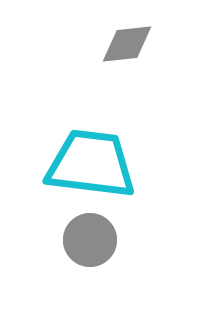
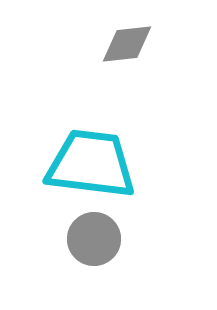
gray circle: moved 4 px right, 1 px up
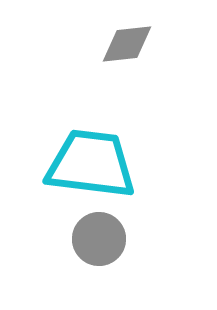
gray circle: moved 5 px right
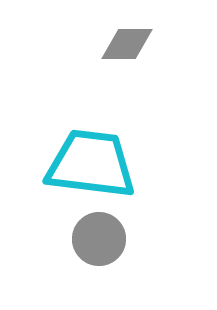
gray diamond: rotated 6 degrees clockwise
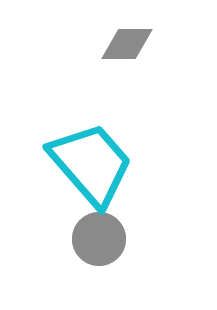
cyan trapezoid: rotated 42 degrees clockwise
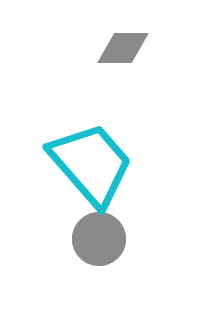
gray diamond: moved 4 px left, 4 px down
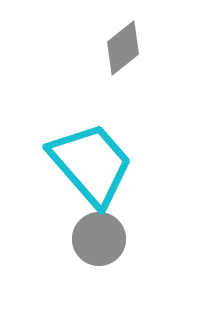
gray diamond: rotated 38 degrees counterclockwise
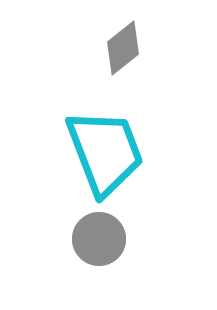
cyan trapezoid: moved 14 px right, 12 px up; rotated 20 degrees clockwise
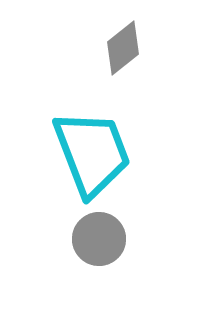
cyan trapezoid: moved 13 px left, 1 px down
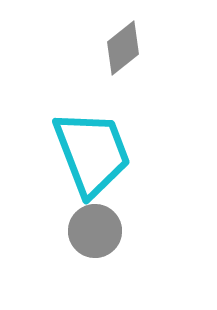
gray circle: moved 4 px left, 8 px up
